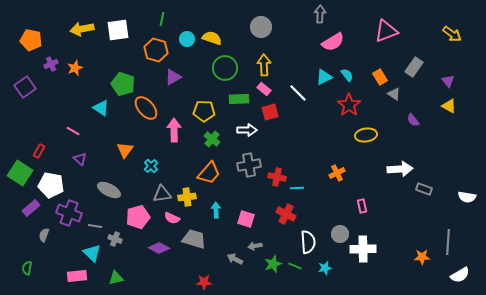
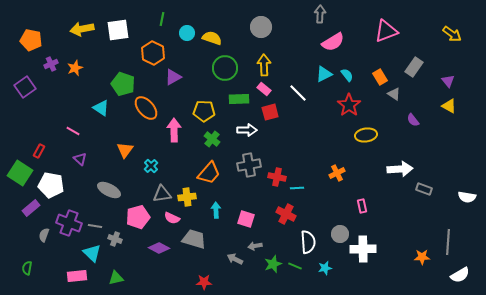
cyan circle at (187, 39): moved 6 px up
orange hexagon at (156, 50): moved 3 px left, 3 px down; rotated 10 degrees clockwise
cyan triangle at (324, 77): moved 3 px up
purple cross at (69, 213): moved 10 px down
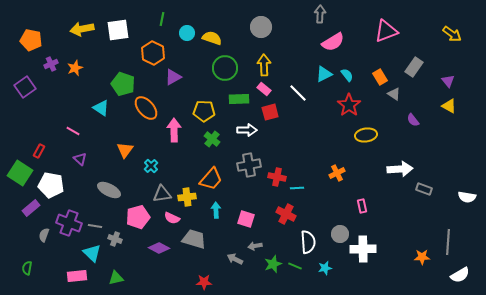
orange trapezoid at (209, 173): moved 2 px right, 6 px down
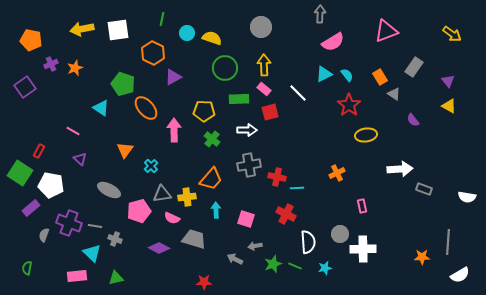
pink pentagon at (138, 217): moved 1 px right, 6 px up
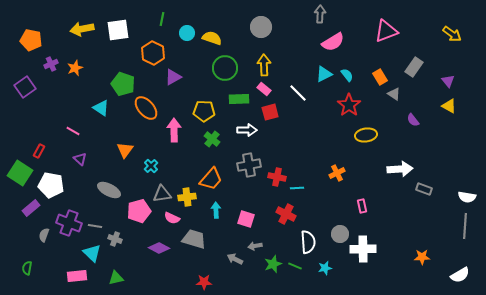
gray line at (448, 242): moved 17 px right, 16 px up
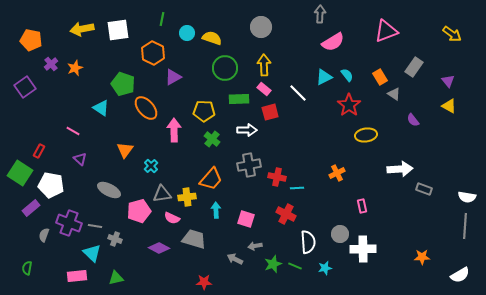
purple cross at (51, 64): rotated 16 degrees counterclockwise
cyan triangle at (324, 74): moved 3 px down
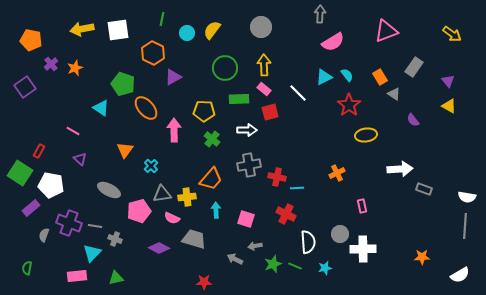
yellow semicircle at (212, 38): moved 8 px up; rotated 72 degrees counterclockwise
cyan triangle at (92, 253): rotated 30 degrees clockwise
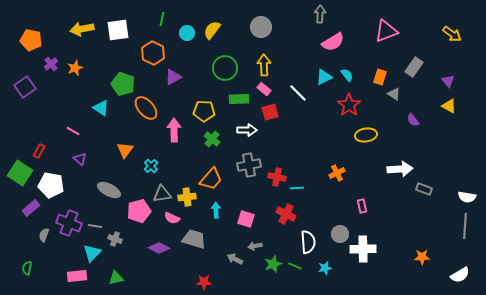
orange rectangle at (380, 77): rotated 49 degrees clockwise
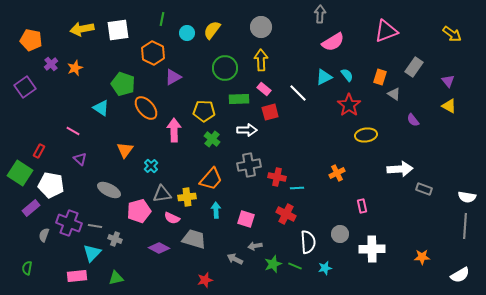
yellow arrow at (264, 65): moved 3 px left, 5 px up
white cross at (363, 249): moved 9 px right
red star at (204, 282): moved 1 px right, 2 px up; rotated 14 degrees counterclockwise
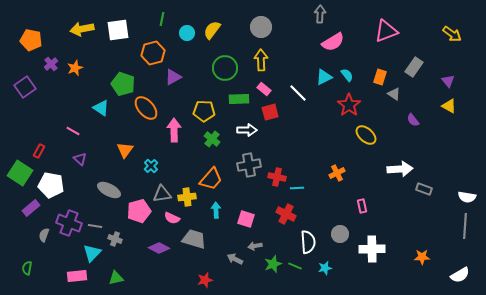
orange hexagon at (153, 53): rotated 20 degrees clockwise
yellow ellipse at (366, 135): rotated 50 degrees clockwise
